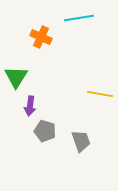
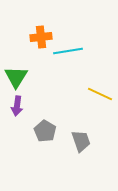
cyan line: moved 11 px left, 33 px down
orange cross: rotated 30 degrees counterclockwise
yellow line: rotated 15 degrees clockwise
purple arrow: moved 13 px left
gray pentagon: rotated 15 degrees clockwise
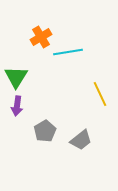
orange cross: rotated 25 degrees counterclockwise
cyan line: moved 1 px down
yellow line: rotated 40 degrees clockwise
gray pentagon: rotated 10 degrees clockwise
gray trapezoid: moved 1 px up; rotated 70 degrees clockwise
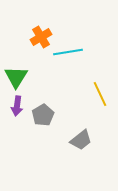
gray pentagon: moved 2 px left, 16 px up
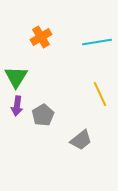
cyan line: moved 29 px right, 10 px up
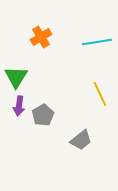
purple arrow: moved 2 px right
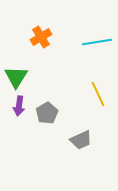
yellow line: moved 2 px left
gray pentagon: moved 4 px right, 2 px up
gray trapezoid: rotated 15 degrees clockwise
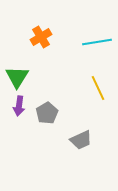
green triangle: moved 1 px right
yellow line: moved 6 px up
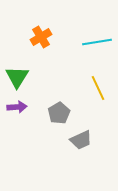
purple arrow: moved 2 px left, 1 px down; rotated 102 degrees counterclockwise
gray pentagon: moved 12 px right
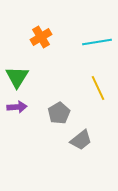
gray trapezoid: rotated 15 degrees counterclockwise
